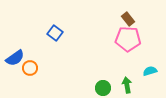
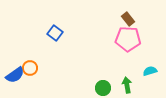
blue semicircle: moved 17 px down
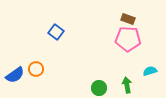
brown rectangle: rotated 32 degrees counterclockwise
blue square: moved 1 px right, 1 px up
orange circle: moved 6 px right, 1 px down
green circle: moved 4 px left
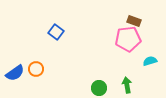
brown rectangle: moved 6 px right, 2 px down
pink pentagon: rotated 10 degrees counterclockwise
cyan semicircle: moved 10 px up
blue semicircle: moved 2 px up
